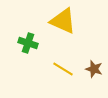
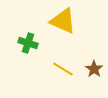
brown star: rotated 18 degrees clockwise
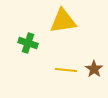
yellow triangle: rotated 32 degrees counterclockwise
yellow line: moved 3 px right, 1 px down; rotated 25 degrees counterclockwise
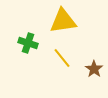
yellow line: moved 4 px left, 12 px up; rotated 45 degrees clockwise
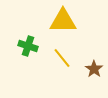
yellow triangle: rotated 8 degrees clockwise
green cross: moved 3 px down
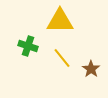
yellow triangle: moved 3 px left
brown star: moved 3 px left
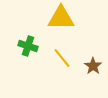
yellow triangle: moved 1 px right, 3 px up
brown star: moved 2 px right, 3 px up
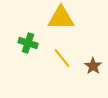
green cross: moved 3 px up
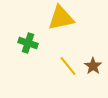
yellow triangle: rotated 12 degrees counterclockwise
yellow line: moved 6 px right, 8 px down
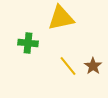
green cross: rotated 12 degrees counterclockwise
